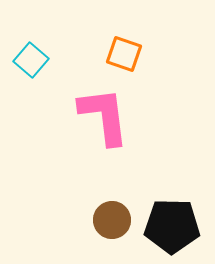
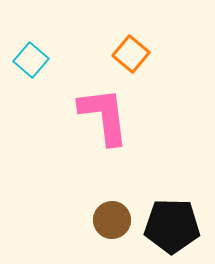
orange square: moved 7 px right; rotated 21 degrees clockwise
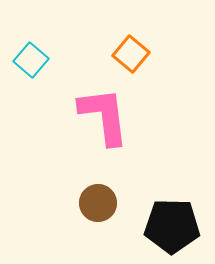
brown circle: moved 14 px left, 17 px up
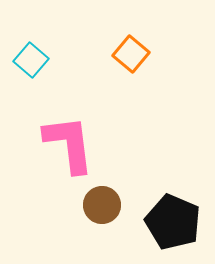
pink L-shape: moved 35 px left, 28 px down
brown circle: moved 4 px right, 2 px down
black pentagon: moved 1 px right, 4 px up; rotated 22 degrees clockwise
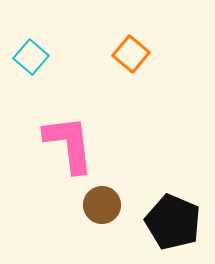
cyan square: moved 3 px up
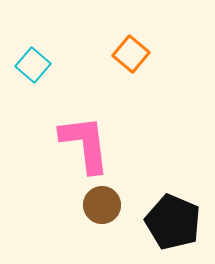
cyan square: moved 2 px right, 8 px down
pink L-shape: moved 16 px right
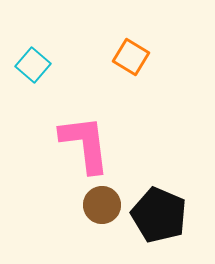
orange square: moved 3 px down; rotated 9 degrees counterclockwise
black pentagon: moved 14 px left, 7 px up
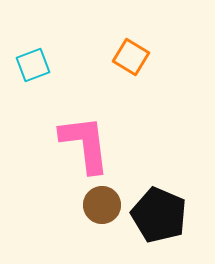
cyan square: rotated 28 degrees clockwise
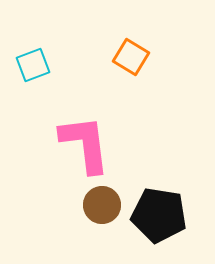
black pentagon: rotated 14 degrees counterclockwise
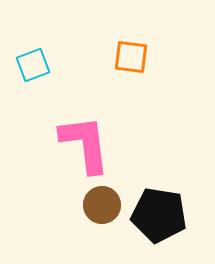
orange square: rotated 24 degrees counterclockwise
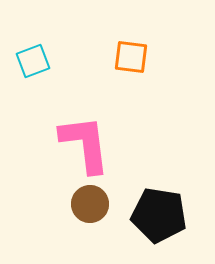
cyan square: moved 4 px up
brown circle: moved 12 px left, 1 px up
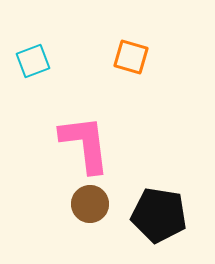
orange square: rotated 9 degrees clockwise
